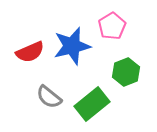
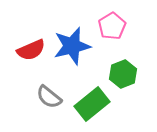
red semicircle: moved 1 px right, 2 px up
green hexagon: moved 3 px left, 2 px down
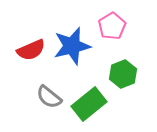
green rectangle: moved 3 px left
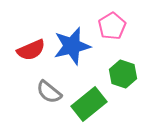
green hexagon: rotated 20 degrees counterclockwise
gray semicircle: moved 5 px up
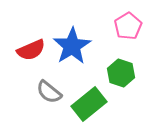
pink pentagon: moved 16 px right
blue star: rotated 18 degrees counterclockwise
green hexagon: moved 2 px left, 1 px up
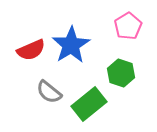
blue star: moved 1 px left, 1 px up
